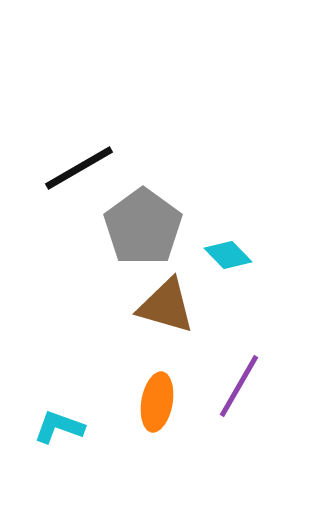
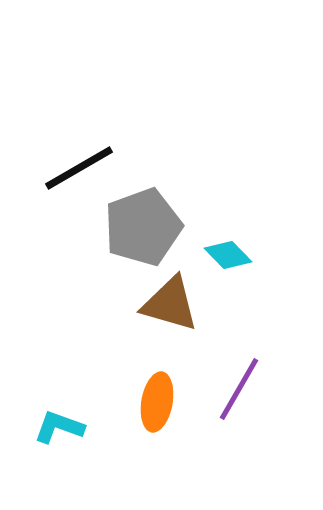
gray pentagon: rotated 16 degrees clockwise
brown triangle: moved 4 px right, 2 px up
purple line: moved 3 px down
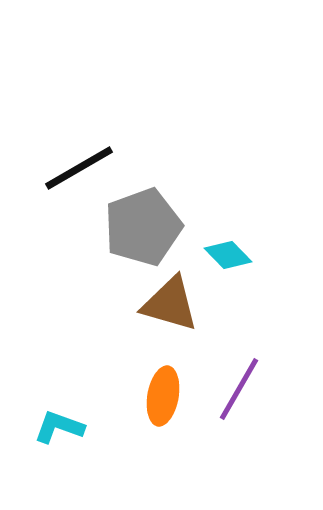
orange ellipse: moved 6 px right, 6 px up
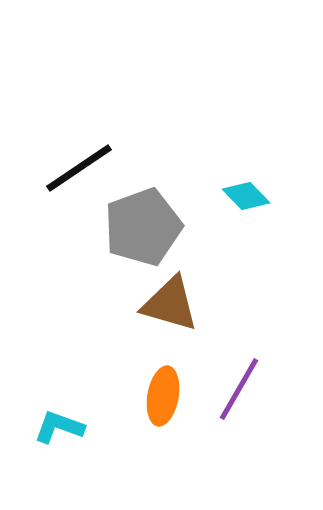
black line: rotated 4 degrees counterclockwise
cyan diamond: moved 18 px right, 59 px up
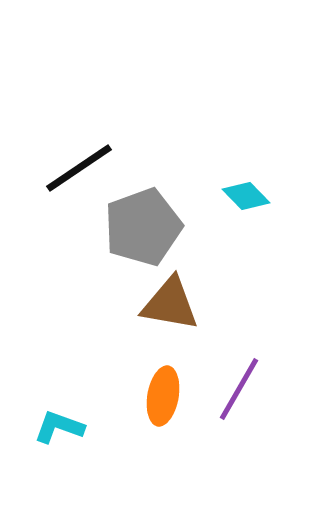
brown triangle: rotated 6 degrees counterclockwise
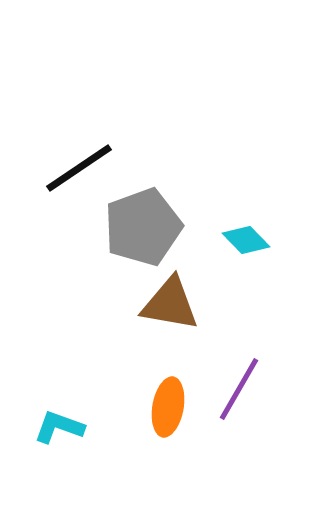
cyan diamond: moved 44 px down
orange ellipse: moved 5 px right, 11 px down
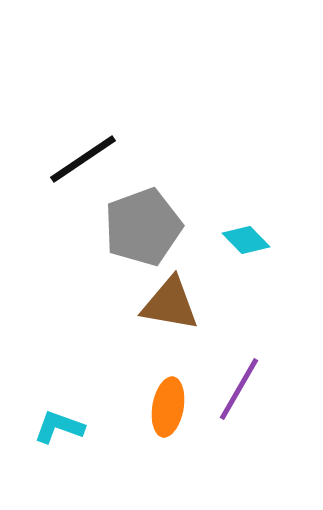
black line: moved 4 px right, 9 px up
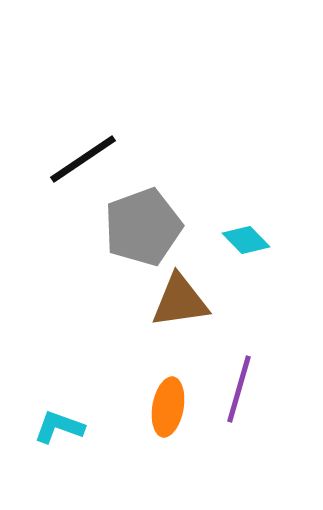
brown triangle: moved 10 px right, 3 px up; rotated 18 degrees counterclockwise
purple line: rotated 14 degrees counterclockwise
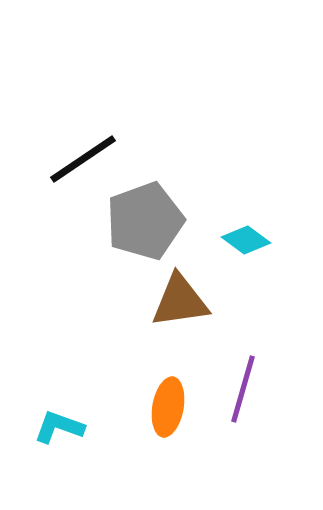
gray pentagon: moved 2 px right, 6 px up
cyan diamond: rotated 9 degrees counterclockwise
purple line: moved 4 px right
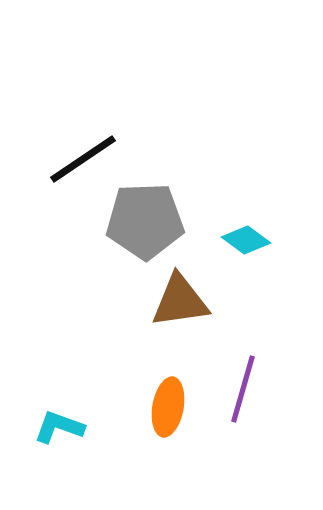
gray pentagon: rotated 18 degrees clockwise
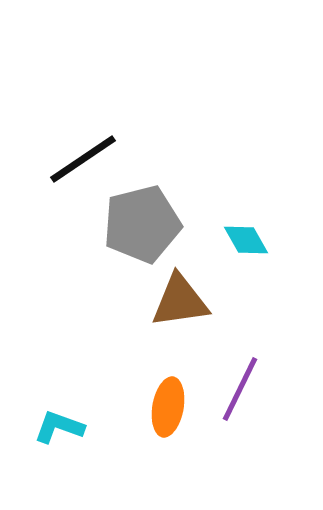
gray pentagon: moved 3 px left, 3 px down; rotated 12 degrees counterclockwise
cyan diamond: rotated 24 degrees clockwise
purple line: moved 3 px left; rotated 10 degrees clockwise
